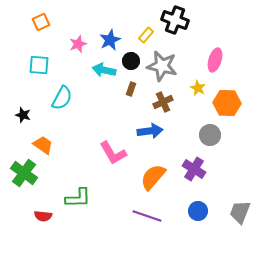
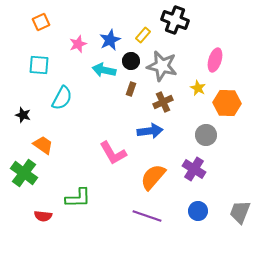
yellow rectangle: moved 3 px left
gray circle: moved 4 px left
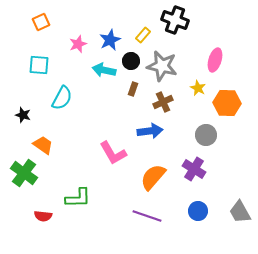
brown rectangle: moved 2 px right
gray trapezoid: rotated 50 degrees counterclockwise
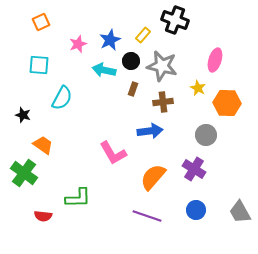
brown cross: rotated 18 degrees clockwise
blue circle: moved 2 px left, 1 px up
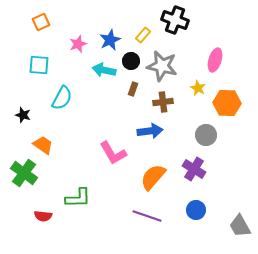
gray trapezoid: moved 14 px down
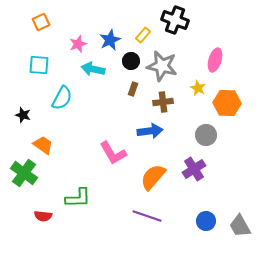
cyan arrow: moved 11 px left, 1 px up
purple cross: rotated 25 degrees clockwise
blue circle: moved 10 px right, 11 px down
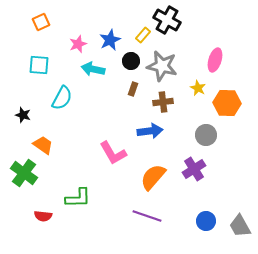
black cross: moved 8 px left; rotated 8 degrees clockwise
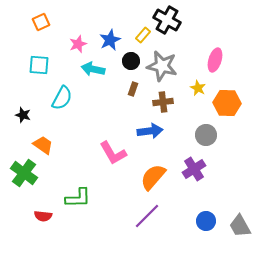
purple line: rotated 64 degrees counterclockwise
